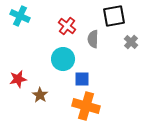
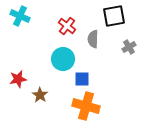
gray cross: moved 2 px left, 5 px down; rotated 16 degrees clockwise
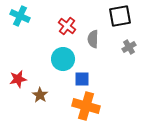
black square: moved 6 px right
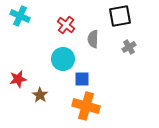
red cross: moved 1 px left, 1 px up
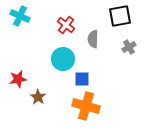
brown star: moved 2 px left, 2 px down
